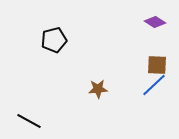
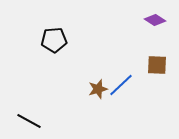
purple diamond: moved 2 px up
black pentagon: rotated 10 degrees clockwise
blue line: moved 33 px left
brown star: rotated 12 degrees counterclockwise
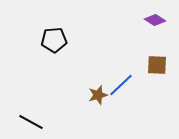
brown star: moved 6 px down
black line: moved 2 px right, 1 px down
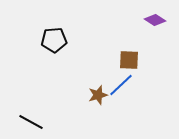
brown square: moved 28 px left, 5 px up
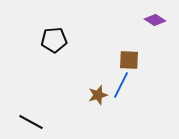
blue line: rotated 20 degrees counterclockwise
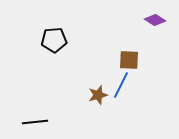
black line: moved 4 px right; rotated 35 degrees counterclockwise
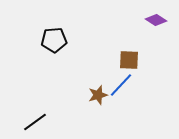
purple diamond: moved 1 px right
blue line: rotated 16 degrees clockwise
black line: rotated 30 degrees counterclockwise
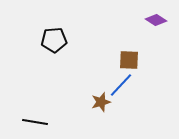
brown star: moved 3 px right, 7 px down
black line: rotated 45 degrees clockwise
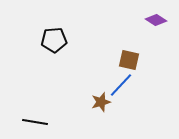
brown square: rotated 10 degrees clockwise
